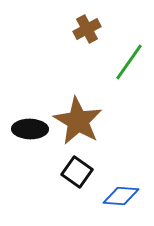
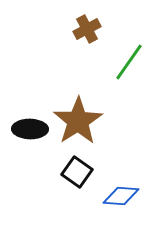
brown star: rotated 9 degrees clockwise
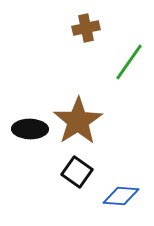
brown cross: moved 1 px left, 1 px up; rotated 16 degrees clockwise
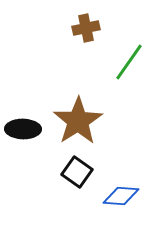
black ellipse: moved 7 px left
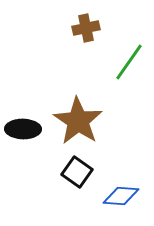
brown star: rotated 6 degrees counterclockwise
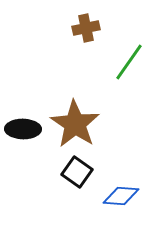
brown star: moved 3 px left, 3 px down
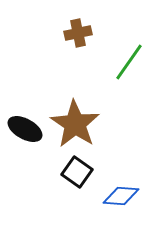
brown cross: moved 8 px left, 5 px down
black ellipse: moved 2 px right; rotated 28 degrees clockwise
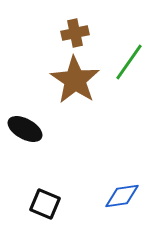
brown cross: moved 3 px left
brown star: moved 44 px up
black square: moved 32 px left, 32 px down; rotated 12 degrees counterclockwise
blue diamond: moved 1 px right; rotated 12 degrees counterclockwise
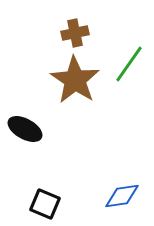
green line: moved 2 px down
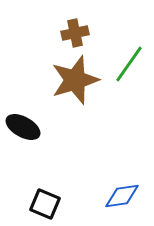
brown star: rotated 21 degrees clockwise
black ellipse: moved 2 px left, 2 px up
